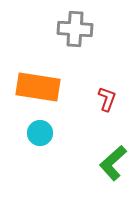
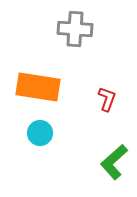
green L-shape: moved 1 px right, 1 px up
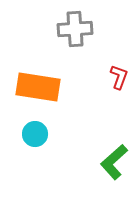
gray cross: rotated 8 degrees counterclockwise
red L-shape: moved 12 px right, 22 px up
cyan circle: moved 5 px left, 1 px down
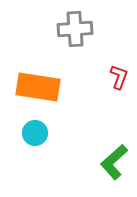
cyan circle: moved 1 px up
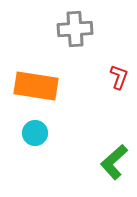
orange rectangle: moved 2 px left, 1 px up
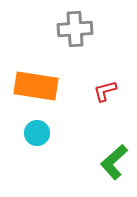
red L-shape: moved 14 px left, 14 px down; rotated 125 degrees counterclockwise
cyan circle: moved 2 px right
